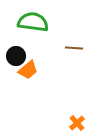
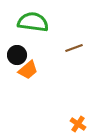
brown line: rotated 24 degrees counterclockwise
black circle: moved 1 px right, 1 px up
orange cross: moved 1 px right, 1 px down; rotated 14 degrees counterclockwise
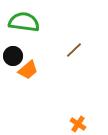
green semicircle: moved 9 px left
brown line: moved 2 px down; rotated 24 degrees counterclockwise
black circle: moved 4 px left, 1 px down
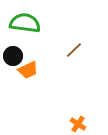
green semicircle: moved 1 px right, 1 px down
orange trapezoid: rotated 15 degrees clockwise
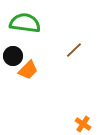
orange trapezoid: rotated 20 degrees counterclockwise
orange cross: moved 5 px right
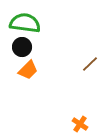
brown line: moved 16 px right, 14 px down
black circle: moved 9 px right, 9 px up
orange cross: moved 3 px left
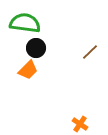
black circle: moved 14 px right, 1 px down
brown line: moved 12 px up
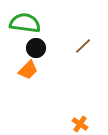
brown line: moved 7 px left, 6 px up
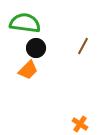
brown line: rotated 18 degrees counterclockwise
